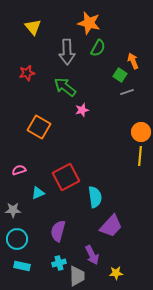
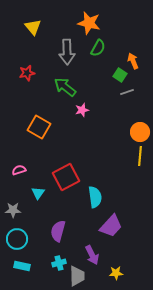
orange circle: moved 1 px left
cyan triangle: rotated 32 degrees counterclockwise
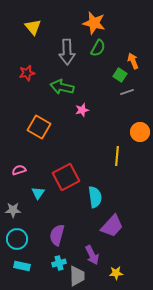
orange star: moved 5 px right
green arrow: moved 3 px left; rotated 25 degrees counterclockwise
yellow line: moved 23 px left
purple trapezoid: moved 1 px right
purple semicircle: moved 1 px left, 4 px down
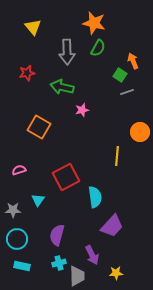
cyan triangle: moved 7 px down
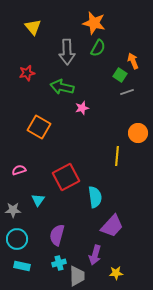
pink star: moved 2 px up
orange circle: moved 2 px left, 1 px down
purple arrow: moved 3 px right; rotated 42 degrees clockwise
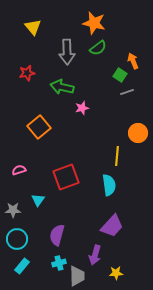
green semicircle: rotated 24 degrees clockwise
orange square: rotated 20 degrees clockwise
red square: rotated 8 degrees clockwise
cyan semicircle: moved 14 px right, 12 px up
cyan rectangle: rotated 63 degrees counterclockwise
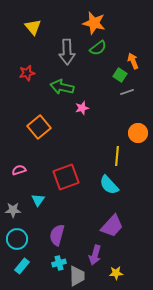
cyan semicircle: rotated 145 degrees clockwise
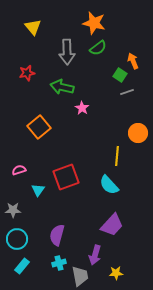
pink star: rotated 24 degrees counterclockwise
cyan triangle: moved 10 px up
purple trapezoid: moved 1 px up
gray trapezoid: moved 3 px right; rotated 10 degrees counterclockwise
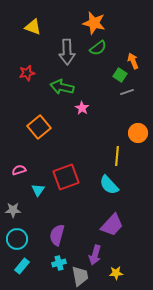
yellow triangle: rotated 30 degrees counterclockwise
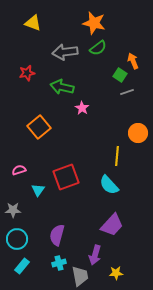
yellow triangle: moved 4 px up
gray arrow: moved 2 px left; rotated 85 degrees clockwise
